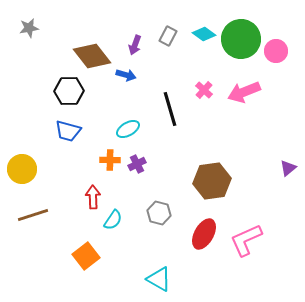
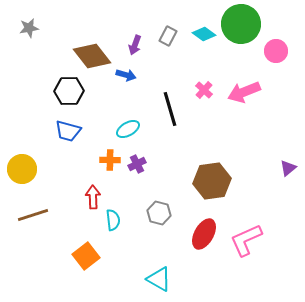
green circle: moved 15 px up
cyan semicircle: rotated 40 degrees counterclockwise
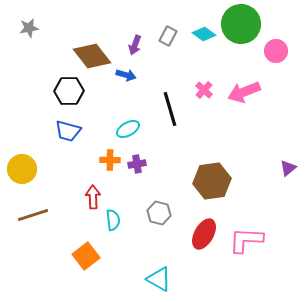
purple cross: rotated 18 degrees clockwise
pink L-shape: rotated 27 degrees clockwise
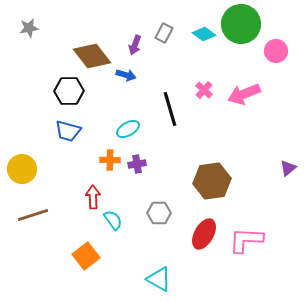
gray rectangle: moved 4 px left, 3 px up
pink arrow: moved 2 px down
gray hexagon: rotated 15 degrees counterclockwise
cyan semicircle: rotated 30 degrees counterclockwise
